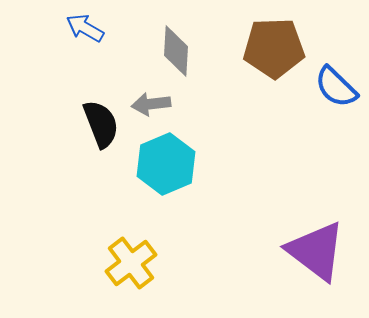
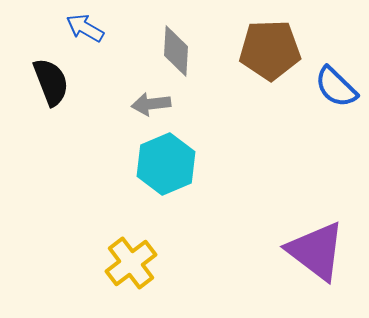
brown pentagon: moved 4 px left, 2 px down
black semicircle: moved 50 px left, 42 px up
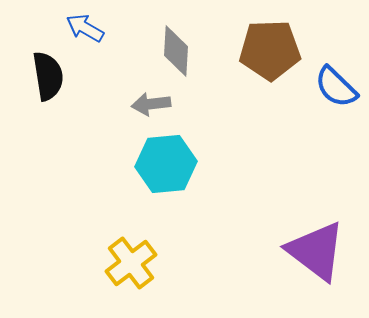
black semicircle: moved 3 px left, 6 px up; rotated 12 degrees clockwise
cyan hexagon: rotated 18 degrees clockwise
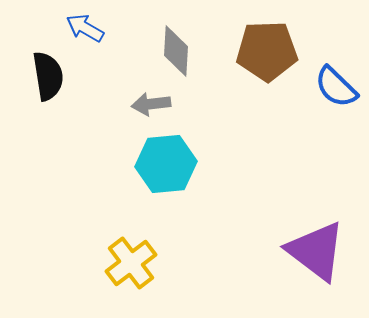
brown pentagon: moved 3 px left, 1 px down
